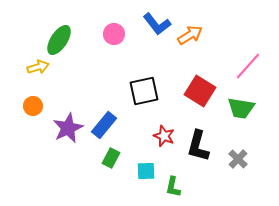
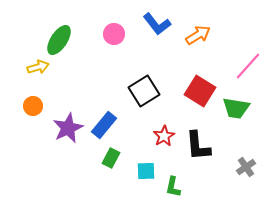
orange arrow: moved 8 px right
black square: rotated 20 degrees counterclockwise
green trapezoid: moved 5 px left
red star: rotated 20 degrees clockwise
black L-shape: rotated 20 degrees counterclockwise
gray cross: moved 8 px right, 8 px down; rotated 12 degrees clockwise
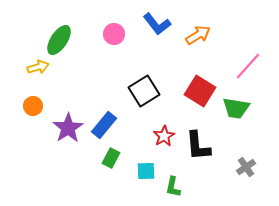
purple star: rotated 8 degrees counterclockwise
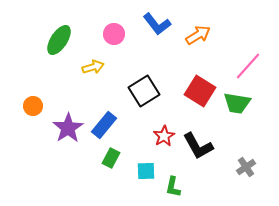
yellow arrow: moved 55 px right
green trapezoid: moved 1 px right, 5 px up
black L-shape: rotated 24 degrees counterclockwise
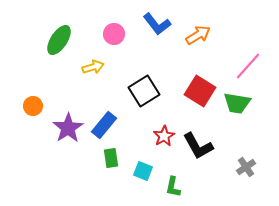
green rectangle: rotated 36 degrees counterclockwise
cyan square: moved 3 px left; rotated 24 degrees clockwise
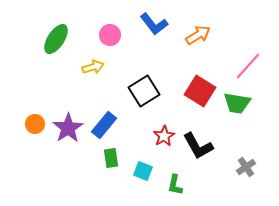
blue L-shape: moved 3 px left
pink circle: moved 4 px left, 1 px down
green ellipse: moved 3 px left, 1 px up
orange circle: moved 2 px right, 18 px down
green L-shape: moved 2 px right, 2 px up
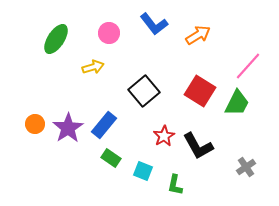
pink circle: moved 1 px left, 2 px up
black square: rotated 8 degrees counterclockwise
green trapezoid: rotated 72 degrees counterclockwise
green rectangle: rotated 48 degrees counterclockwise
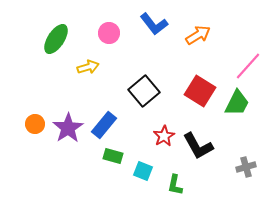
yellow arrow: moved 5 px left
green rectangle: moved 2 px right, 2 px up; rotated 18 degrees counterclockwise
gray cross: rotated 18 degrees clockwise
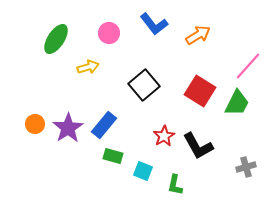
black square: moved 6 px up
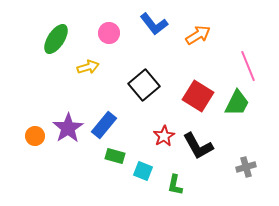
pink line: rotated 64 degrees counterclockwise
red square: moved 2 px left, 5 px down
orange circle: moved 12 px down
green rectangle: moved 2 px right
